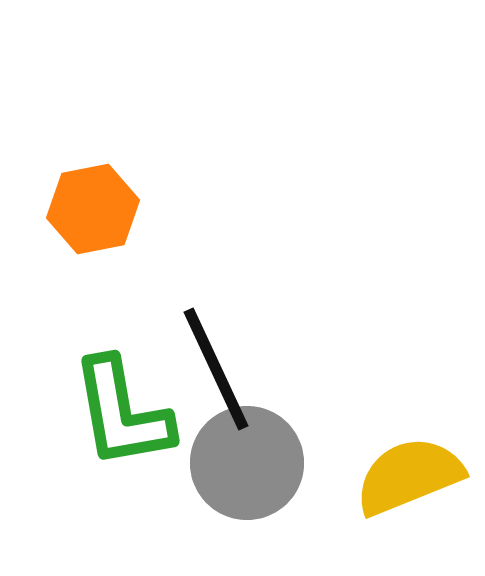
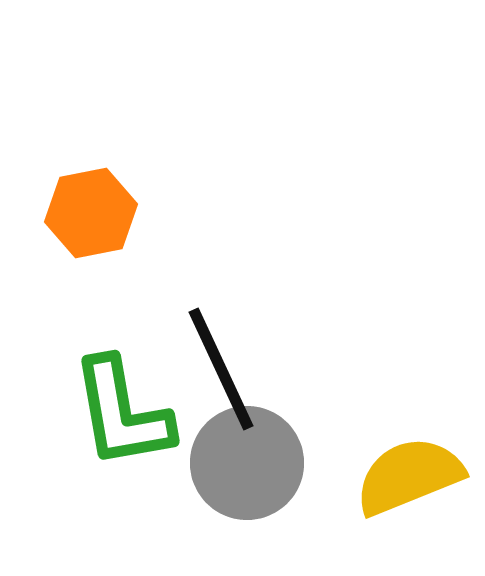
orange hexagon: moved 2 px left, 4 px down
black line: moved 5 px right
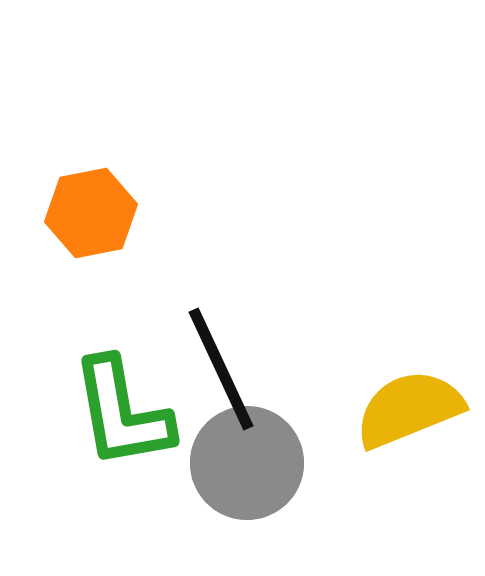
yellow semicircle: moved 67 px up
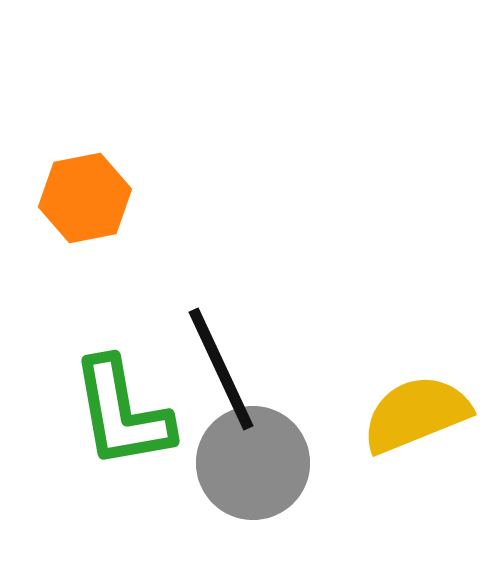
orange hexagon: moved 6 px left, 15 px up
yellow semicircle: moved 7 px right, 5 px down
gray circle: moved 6 px right
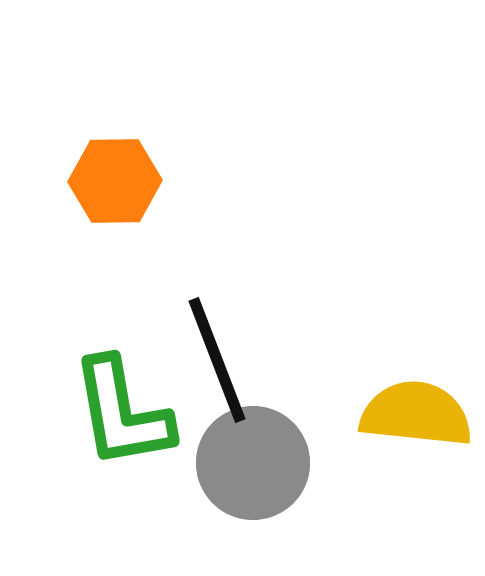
orange hexagon: moved 30 px right, 17 px up; rotated 10 degrees clockwise
black line: moved 4 px left, 9 px up; rotated 4 degrees clockwise
yellow semicircle: rotated 28 degrees clockwise
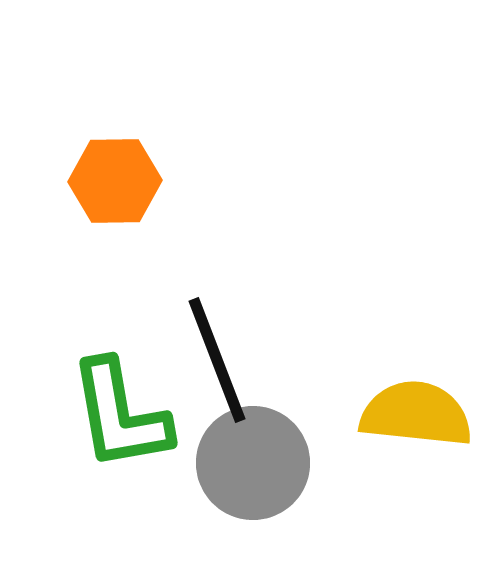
green L-shape: moved 2 px left, 2 px down
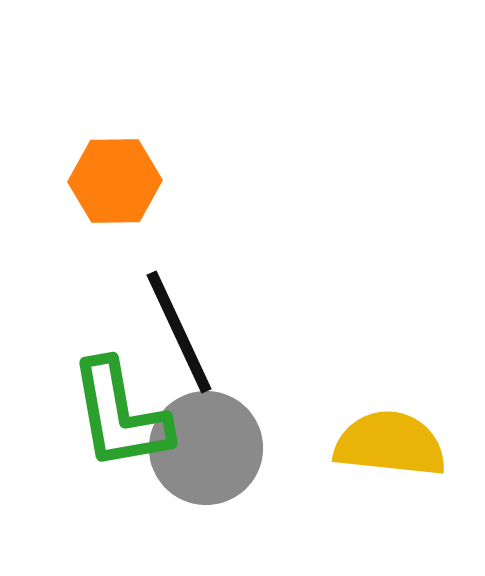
black line: moved 38 px left, 28 px up; rotated 4 degrees counterclockwise
yellow semicircle: moved 26 px left, 30 px down
gray circle: moved 47 px left, 15 px up
